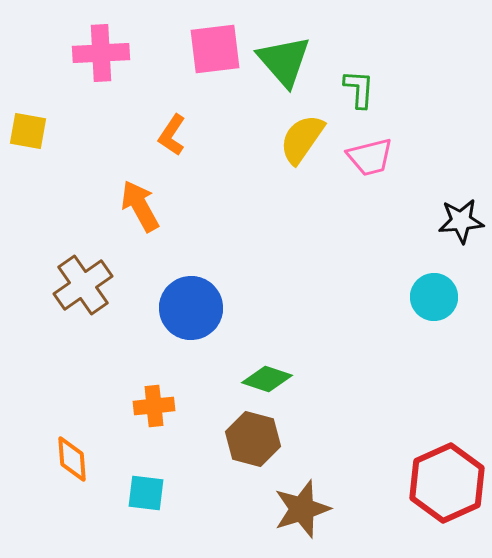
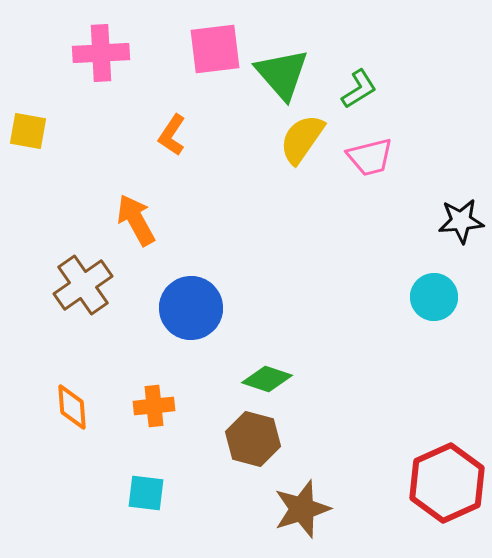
green triangle: moved 2 px left, 13 px down
green L-shape: rotated 54 degrees clockwise
orange arrow: moved 4 px left, 14 px down
orange diamond: moved 52 px up
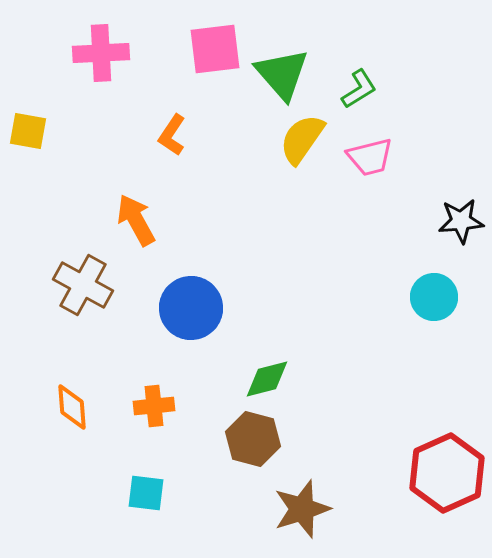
brown cross: rotated 26 degrees counterclockwise
green diamond: rotated 33 degrees counterclockwise
red hexagon: moved 10 px up
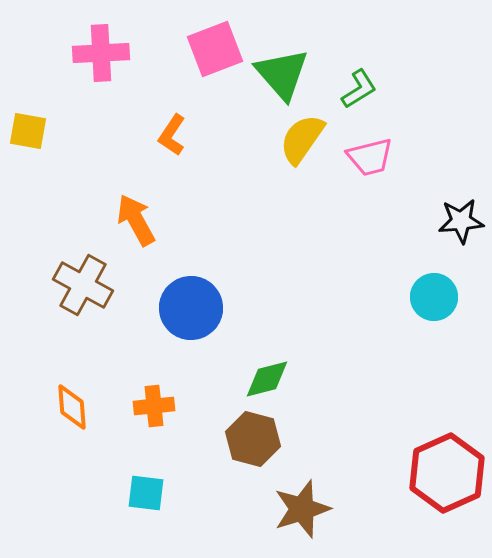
pink square: rotated 14 degrees counterclockwise
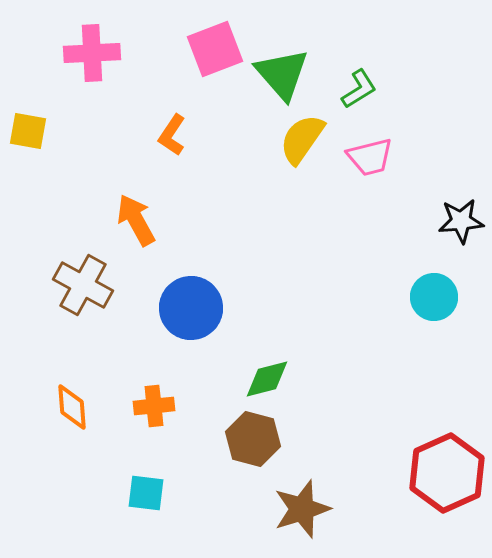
pink cross: moved 9 px left
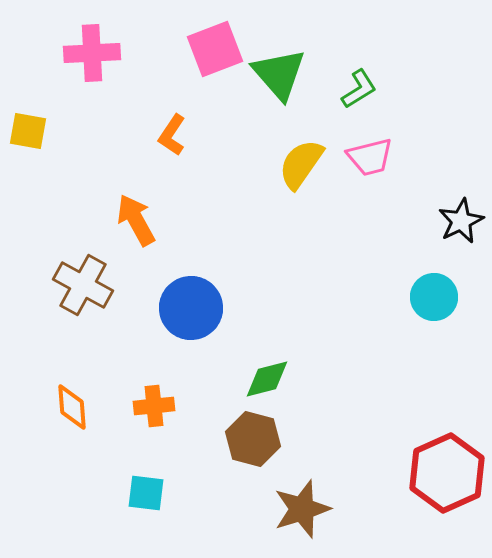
green triangle: moved 3 px left
yellow semicircle: moved 1 px left, 25 px down
black star: rotated 21 degrees counterclockwise
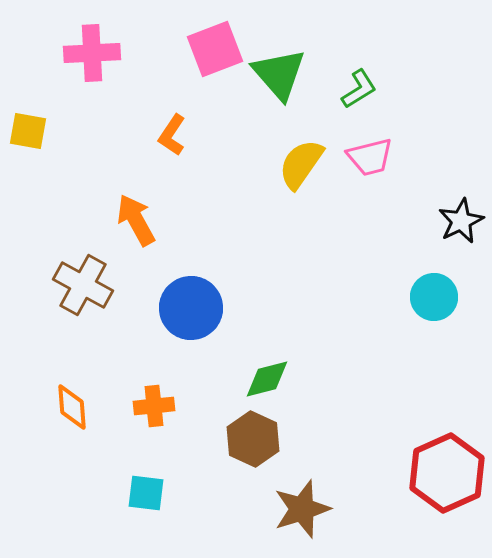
brown hexagon: rotated 10 degrees clockwise
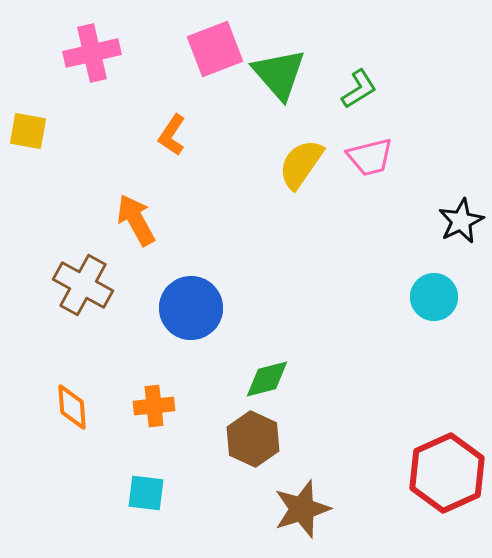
pink cross: rotated 10 degrees counterclockwise
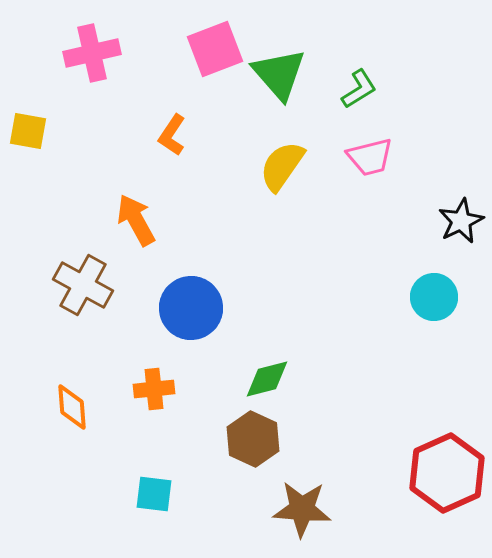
yellow semicircle: moved 19 px left, 2 px down
orange cross: moved 17 px up
cyan square: moved 8 px right, 1 px down
brown star: rotated 22 degrees clockwise
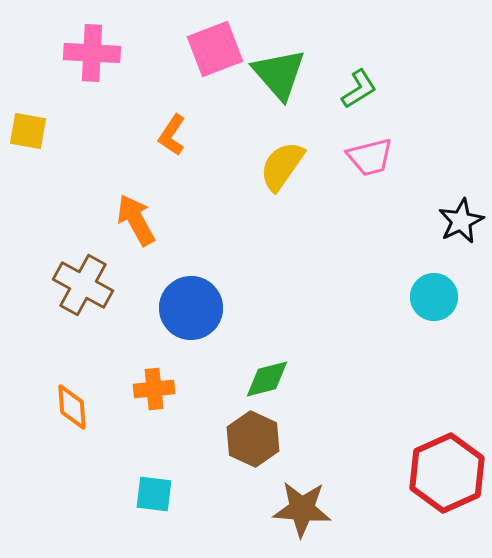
pink cross: rotated 16 degrees clockwise
